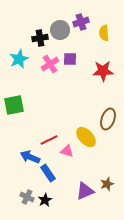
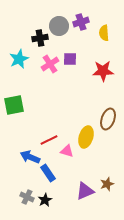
gray circle: moved 1 px left, 4 px up
yellow ellipse: rotated 60 degrees clockwise
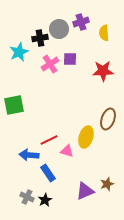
gray circle: moved 3 px down
cyan star: moved 7 px up
blue arrow: moved 1 px left, 2 px up; rotated 18 degrees counterclockwise
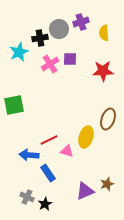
black star: moved 4 px down
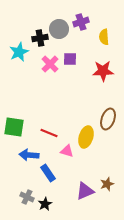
yellow semicircle: moved 4 px down
pink cross: rotated 12 degrees counterclockwise
green square: moved 22 px down; rotated 20 degrees clockwise
red line: moved 7 px up; rotated 48 degrees clockwise
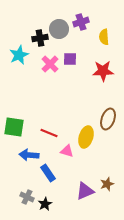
cyan star: moved 3 px down
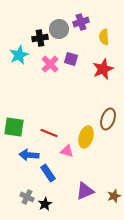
purple square: moved 1 px right; rotated 16 degrees clockwise
red star: moved 2 px up; rotated 20 degrees counterclockwise
brown star: moved 7 px right, 12 px down
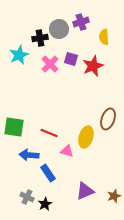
red star: moved 10 px left, 3 px up
